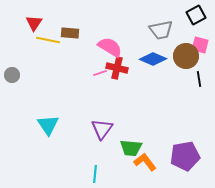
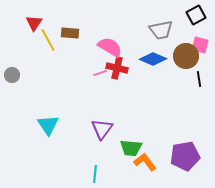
yellow line: rotated 50 degrees clockwise
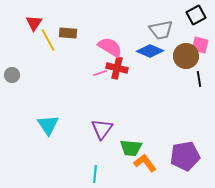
brown rectangle: moved 2 px left
blue diamond: moved 3 px left, 8 px up
orange L-shape: moved 1 px down
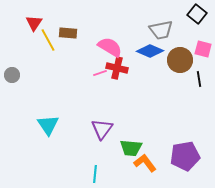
black square: moved 1 px right, 1 px up; rotated 24 degrees counterclockwise
pink square: moved 3 px right, 4 px down
brown circle: moved 6 px left, 4 px down
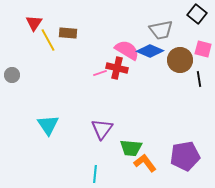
pink semicircle: moved 17 px right, 3 px down
